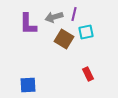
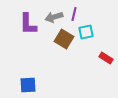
red rectangle: moved 18 px right, 16 px up; rotated 32 degrees counterclockwise
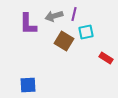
gray arrow: moved 1 px up
brown square: moved 2 px down
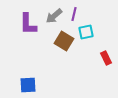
gray arrow: rotated 24 degrees counterclockwise
red rectangle: rotated 32 degrees clockwise
